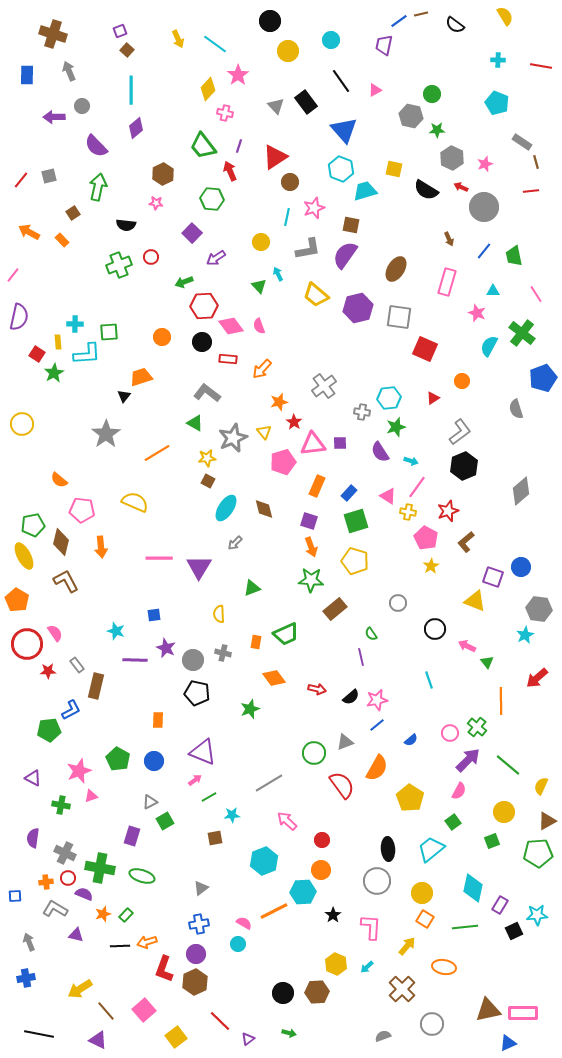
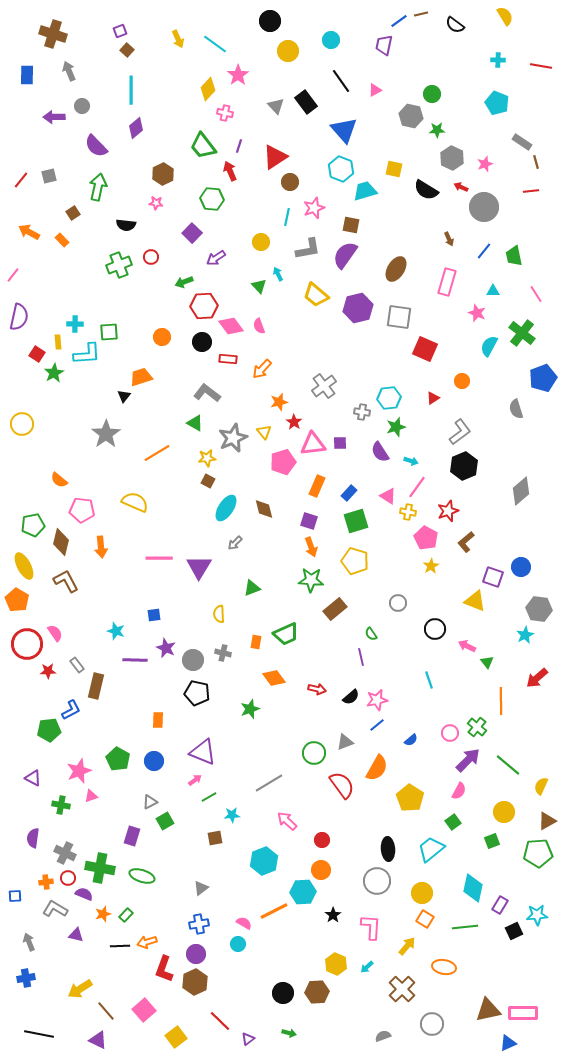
yellow ellipse at (24, 556): moved 10 px down
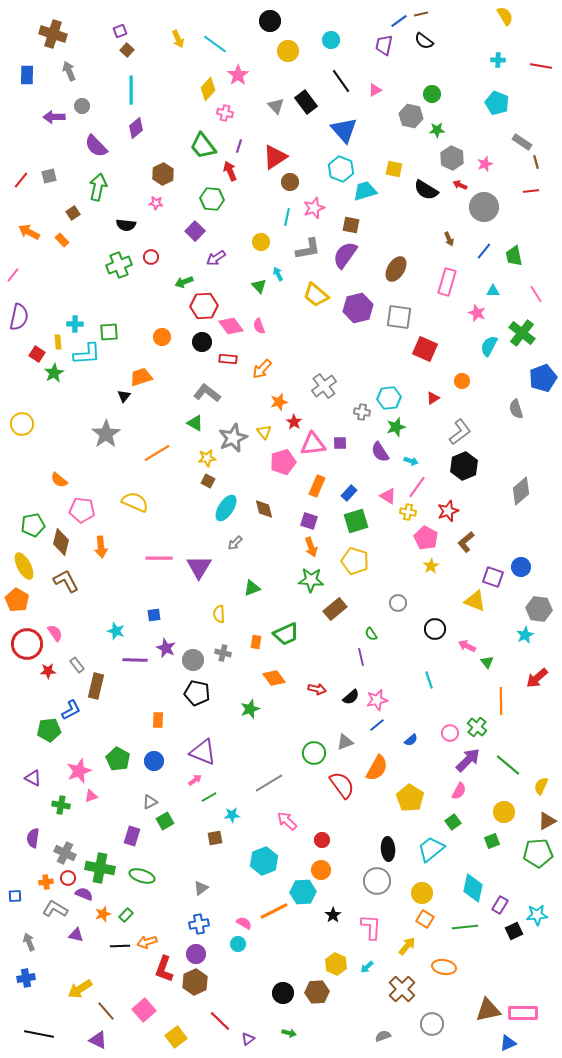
black semicircle at (455, 25): moved 31 px left, 16 px down
red arrow at (461, 187): moved 1 px left, 2 px up
purple square at (192, 233): moved 3 px right, 2 px up
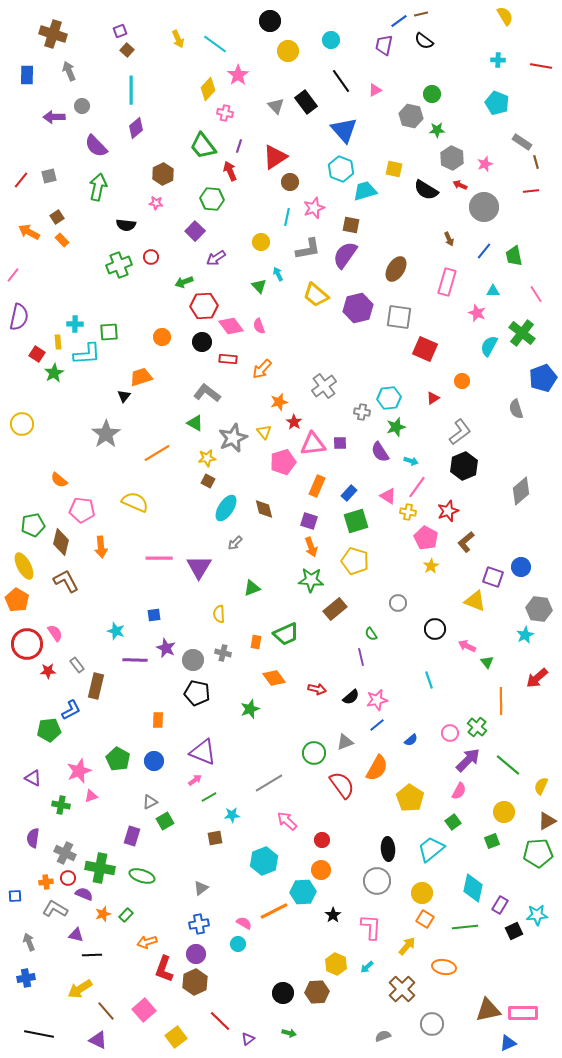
brown square at (73, 213): moved 16 px left, 4 px down
black line at (120, 946): moved 28 px left, 9 px down
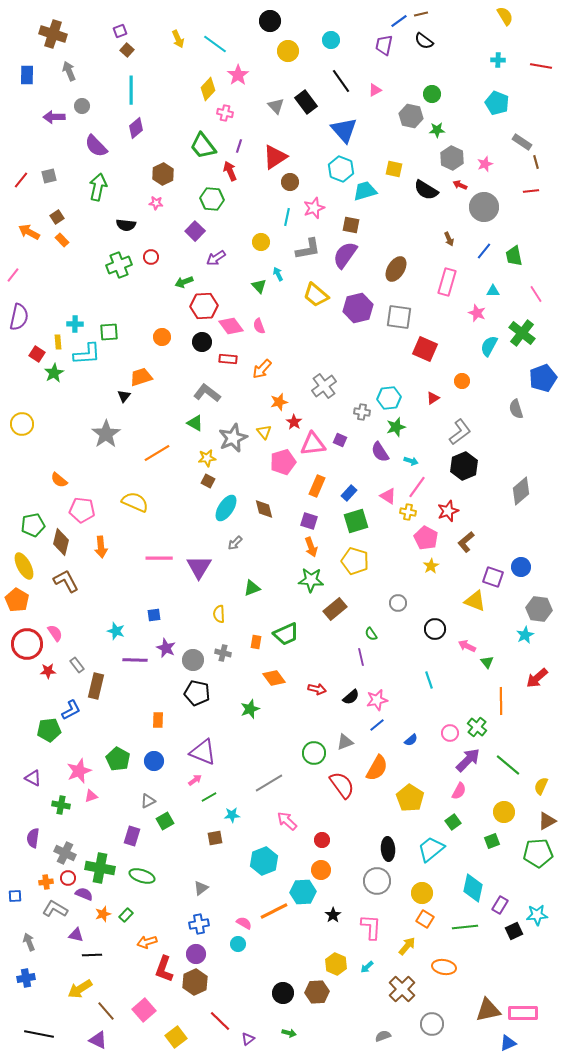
purple square at (340, 443): moved 3 px up; rotated 24 degrees clockwise
gray triangle at (150, 802): moved 2 px left, 1 px up
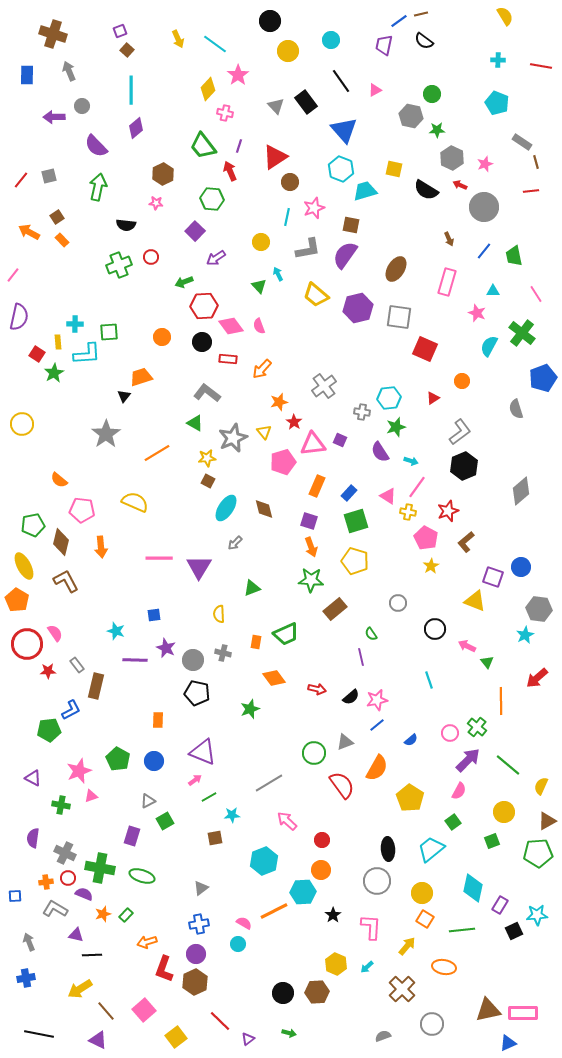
green line at (465, 927): moved 3 px left, 3 px down
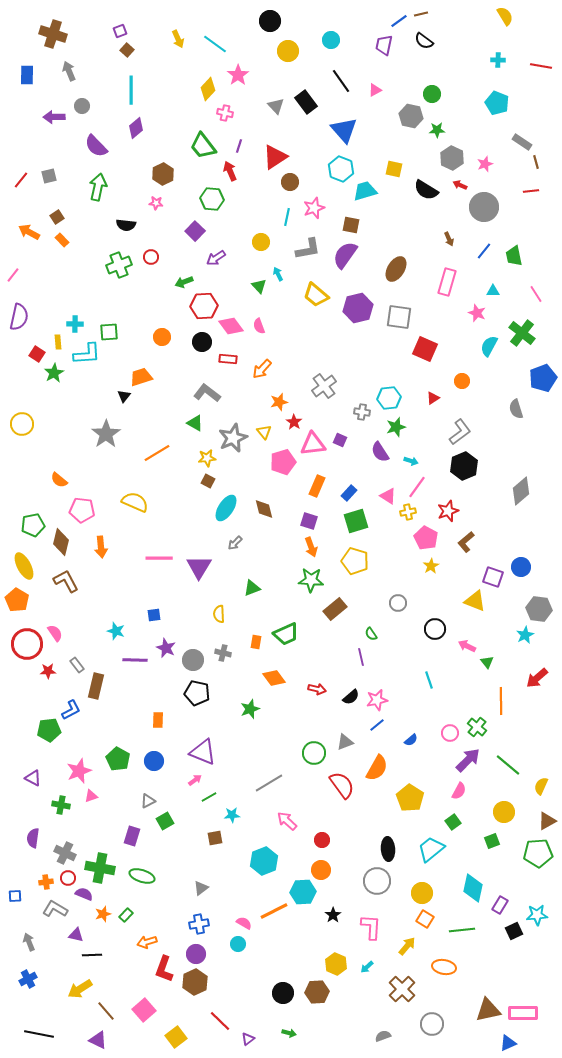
yellow cross at (408, 512): rotated 21 degrees counterclockwise
blue cross at (26, 978): moved 2 px right, 1 px down; rotated 18 degrees counterclockwise
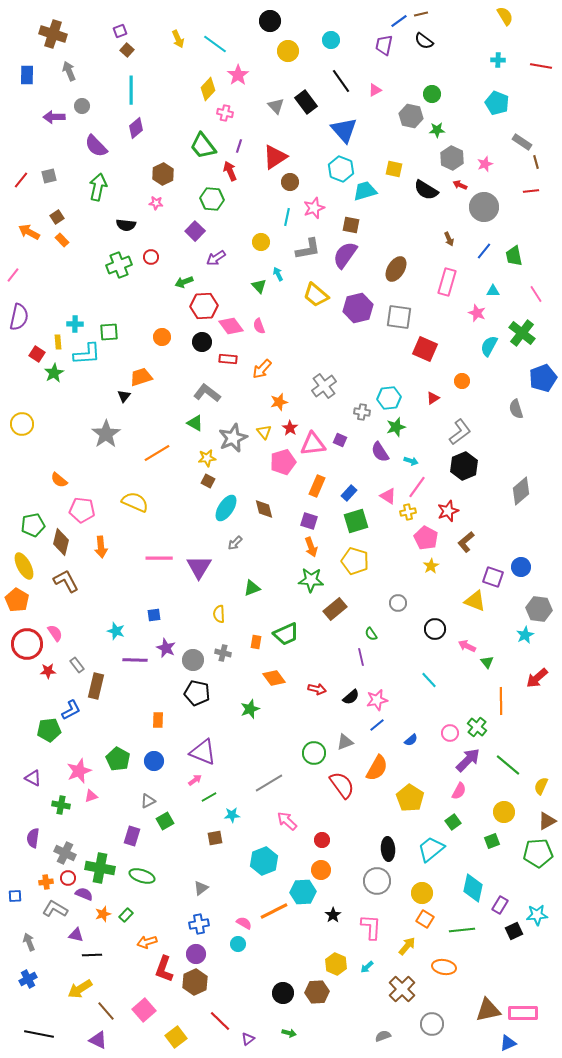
red star at (294, 422): moved 4 px left, 6 px down
cyan line at (429, 680): rotated 24 degrees counterclockwise
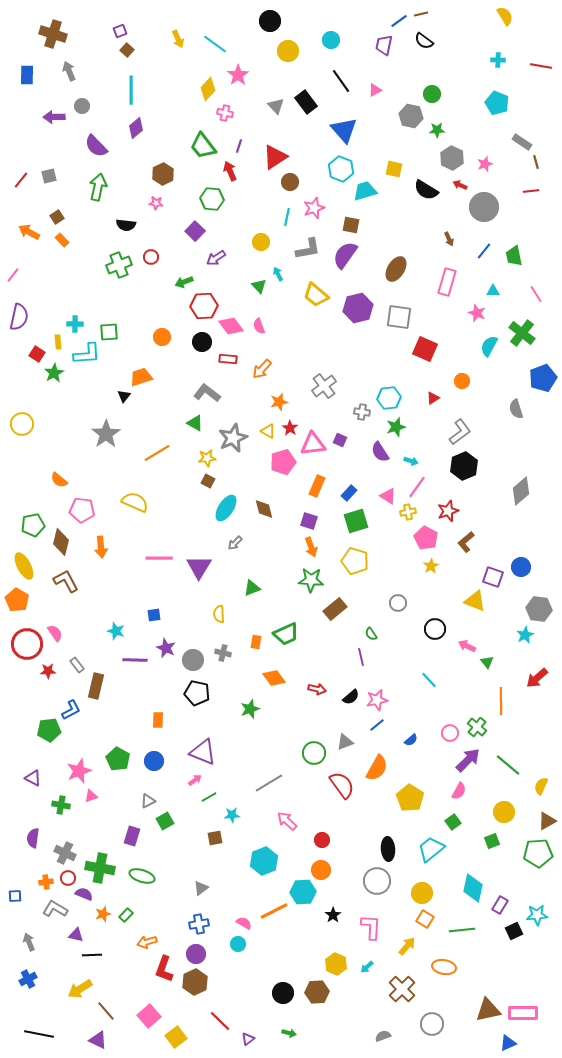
yellow triangle at (264, 432): moved 4 px right, 1 px up; rotated 21 degrees counterclockwise
pink square at (144, 1010): moved 5 px right, 6 px down
